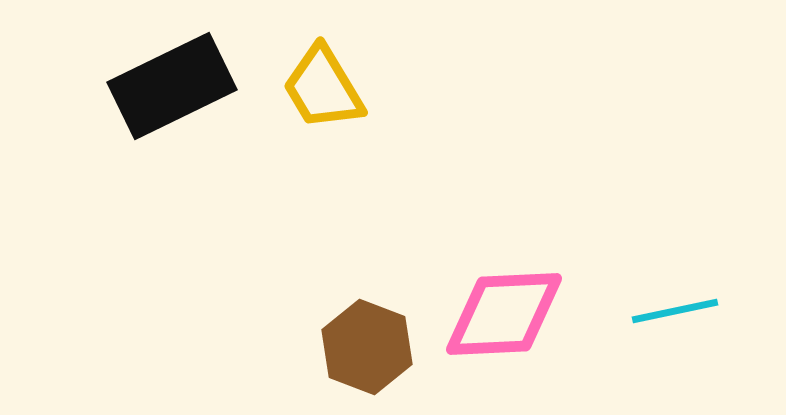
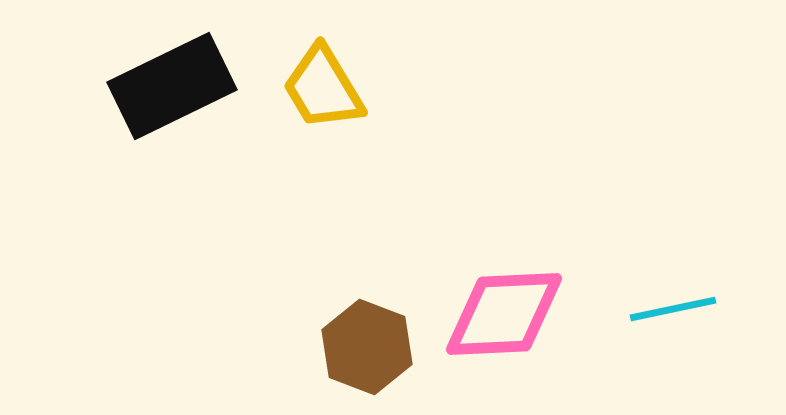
cyan line: moved 2 px left, 2 px up
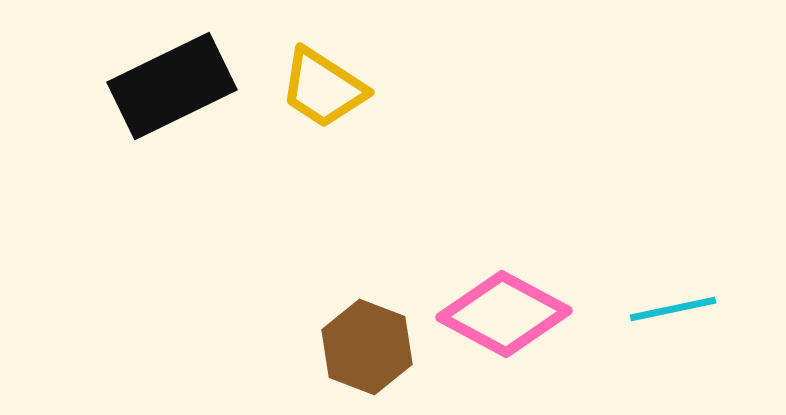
yellow trapezoid: rotated 26 degrees counterclockwise
pink diamond: rotated 31 degrees clockwise
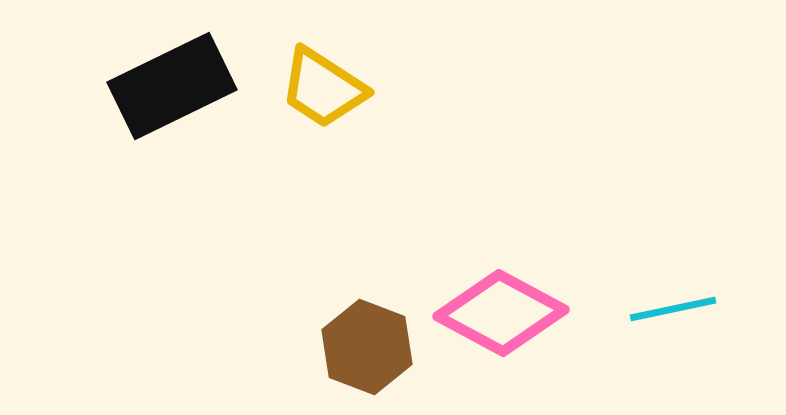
pink diamond: moved 3 px left, 1 px up
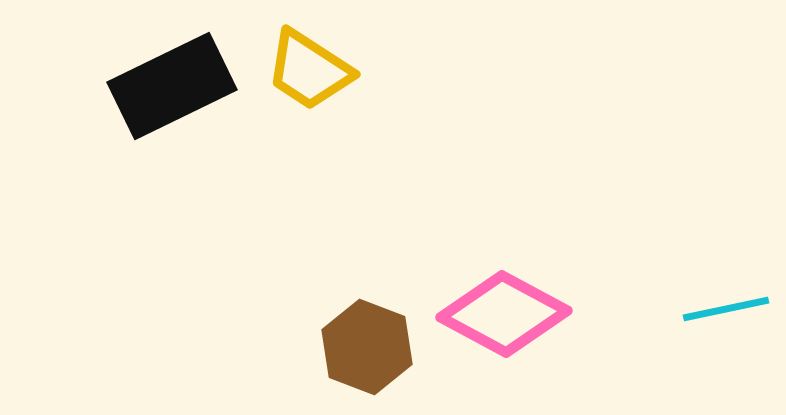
yellow trapezoid: moved 14 px left, 18 px up
cyan line: moved 53 px right
pink diamond: moved 3 px right, 1 px down
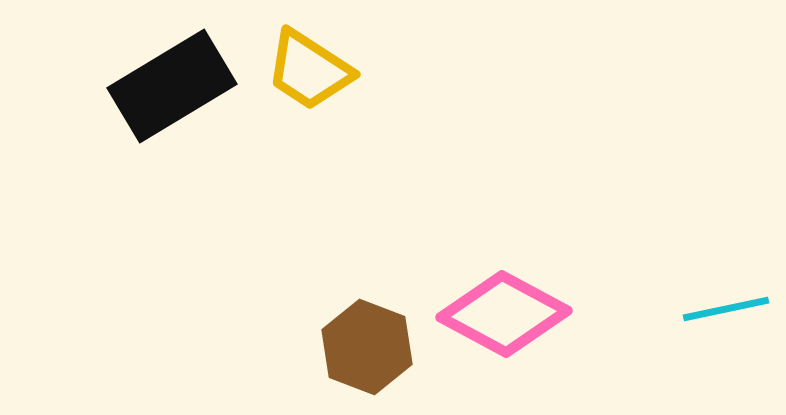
black rectangle: rotated 5 degrees counterclockwise
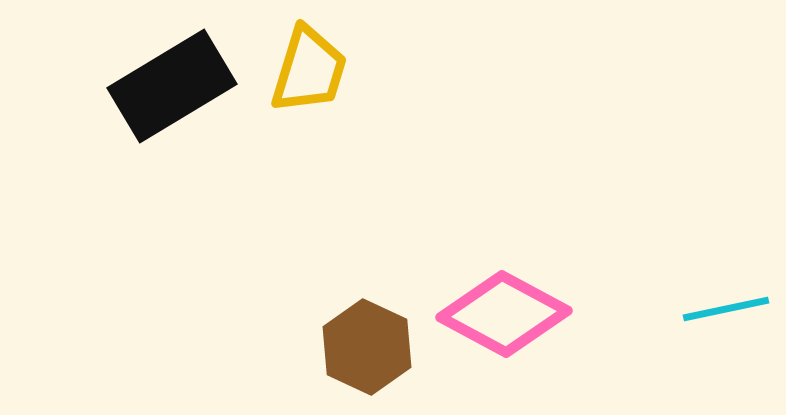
yellow trapezoid: rotated 106 degrees counterclockwise
brown hexagon: rotated 4 degrees clockwise
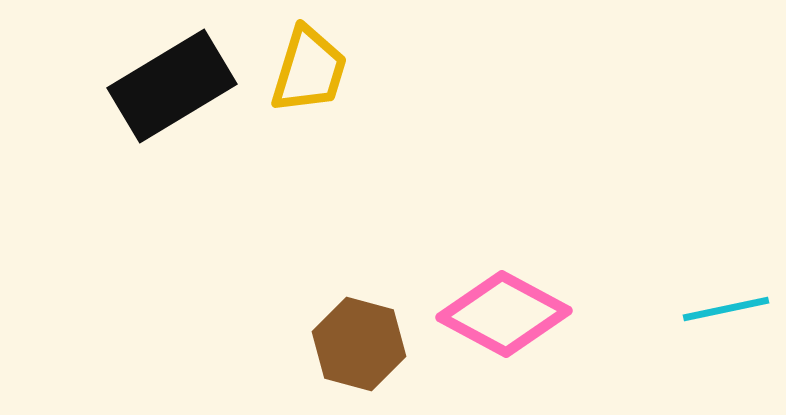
brown hexagon: moved 8 px left, 3 px up; rotated 10 degrees counterclockwise
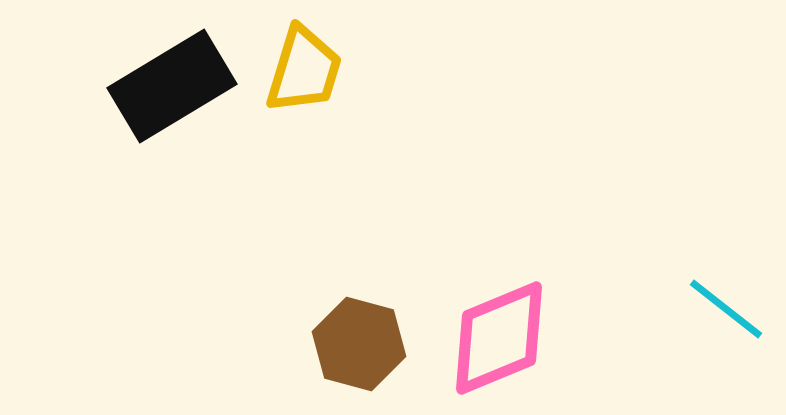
yellow trapezoid: moved 5 px left
cyan line: rotated 50 degrees clockwise
pink diamond: moved 5 px left, 24 px down; rotated 51 degrees counterclockwise
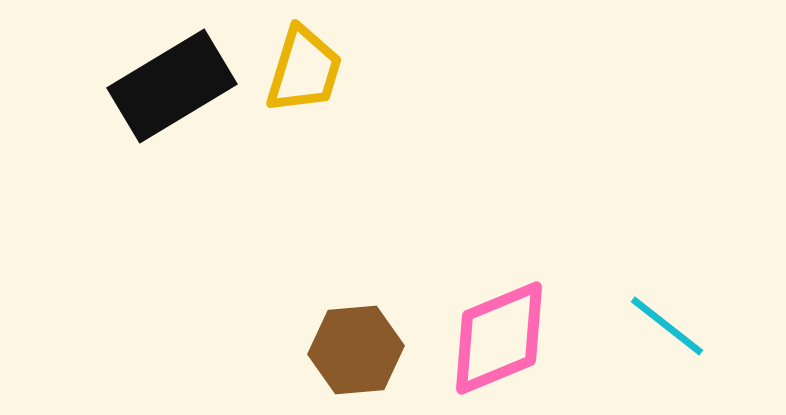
cyan line: moved 59 px left, 17 px down
brown hexagon: moved 3 px left, 6 px down; rotated 20 degrees counterclockwise
